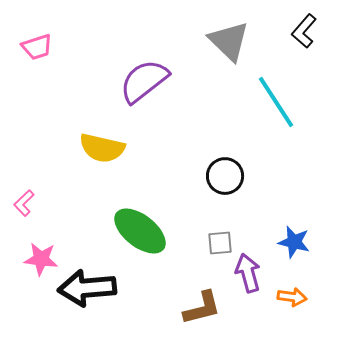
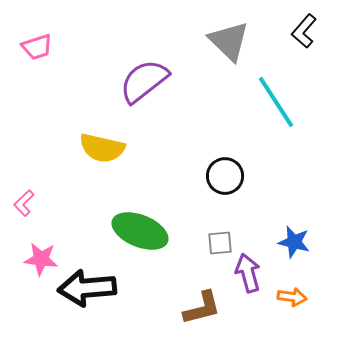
green ellipse: rotated 16 degrees counterclockwise
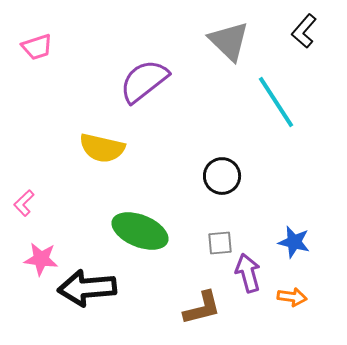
black circle: moved 3 px left
